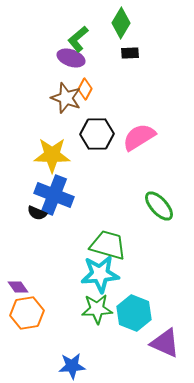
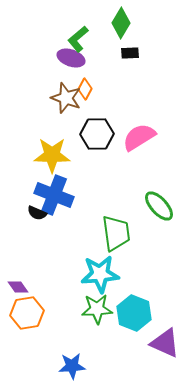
green trapezoid: moved 8 px right, 12 px up; rotated 66 degrees clockwise
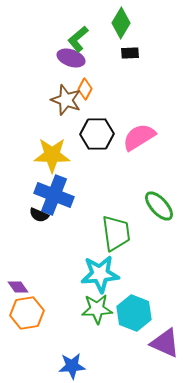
brown star: moved 2 px down
black semicircle: moved 2 px right, 2 px down
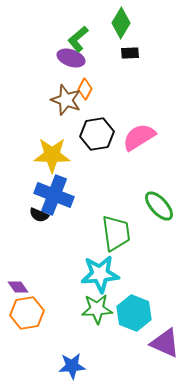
black hexagon: rotated 8 degrees counterclockwise
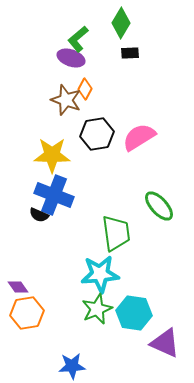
green star: rotated 20 degrees counterclockwise
cyan hexagon: rotated 12 degrees counterclockwise
